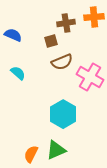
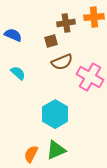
cyan hexagon: moved 8 px left
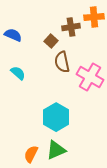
brown cross: moved 5 px right, 4 px down
brown square: rotated 32 degrees counterclockwise
brown semicircle: rotated 100 degrees clockwise
cyan hexagon: moved 1 px right, 3 px down
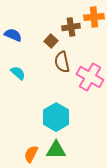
green triangle: rotated 25 degrees clockwise
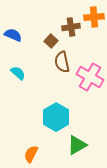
green triangle: moved 21 px right, 5 px up; rotated 30 degrees counterclockwise
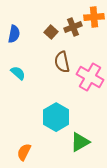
brown cross: moved 2 px right; rotated 12 degrees counterclockwise
blue semicircle: moved 1 px right, 1 px up; rotated 78 degrees clockwise
brown square: moved 9 px up
green triangle: moved 3 px right, 3 px up
orange semicircle: moved 7 px left, 2 px up
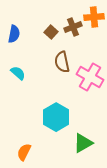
green triangle: moved 3 px right, 1 px down
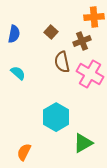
brown cross: moved 9 px right, 14 px down
pink cross: moved 3 px up
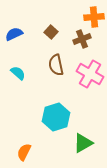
blue semicircle: rotated 126 degrees counterclockwise
brown cross: moved 2 px up
brown semicircle: moved 6 px left, 3 px down
cyan hexagon: rotated 12 degrees clockwise
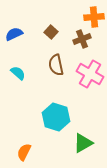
cyan hexagon: rotated 24 degrees counterclockwise
